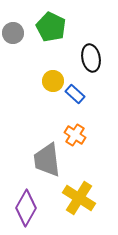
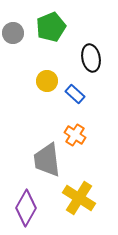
green pentagon: rotated 24 degrees clockwise
yellow circle: moved 6 px left
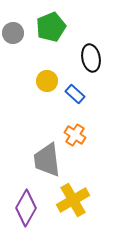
yellow cross: moved 6 px left, 2 px down; rotated 28 degrees clockwise
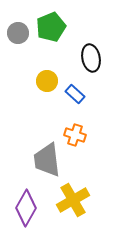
gray circle: moved 5 px right
orange cross: rotated 15 degrees counterclockwise
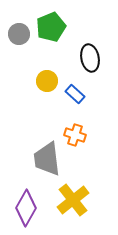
gray circle: moved 1 px right, 1 px down
black ellipse: moved 1 px left
gray trapezoid: moved 1 px up
yellow cross: rotated 8 degrees counterclockwise
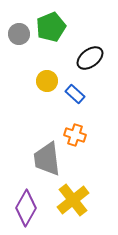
black ellipse: rotated 64 degrees clockwise
